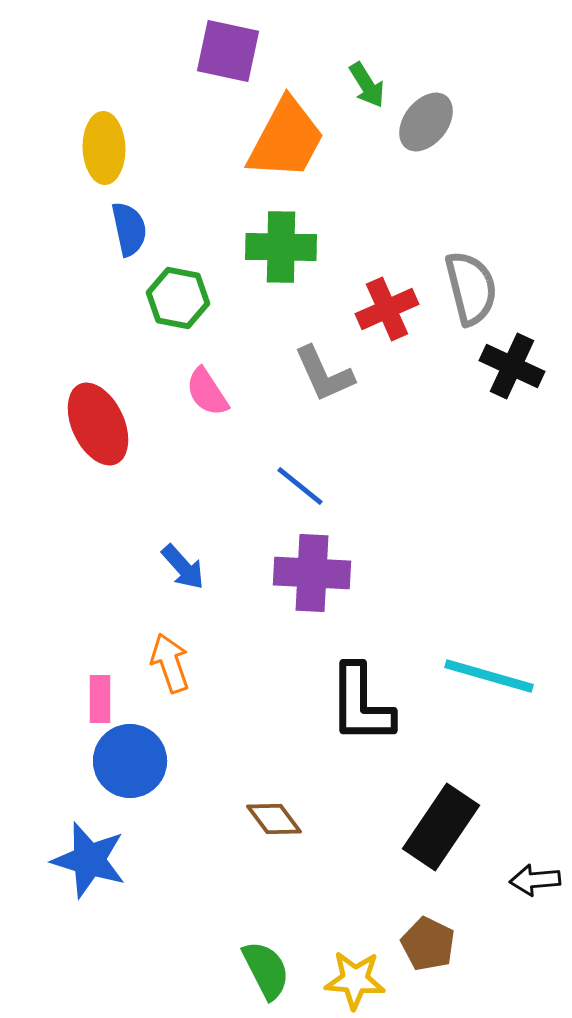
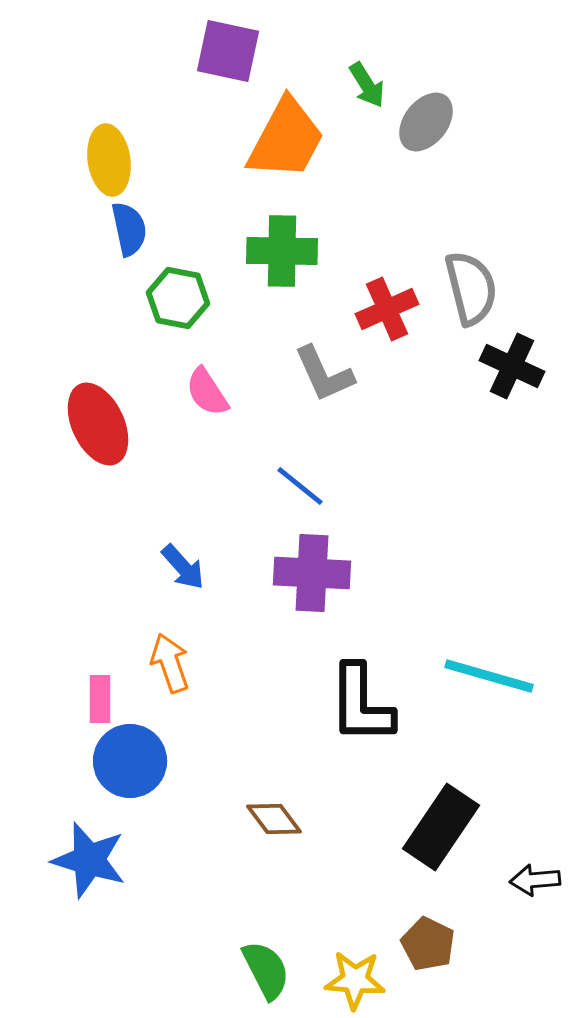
yellow ellipse: moved 5 px right, 12 px down; rotated 6 degrees counterclockwise
green cross: moved 1 px right, 4 px down
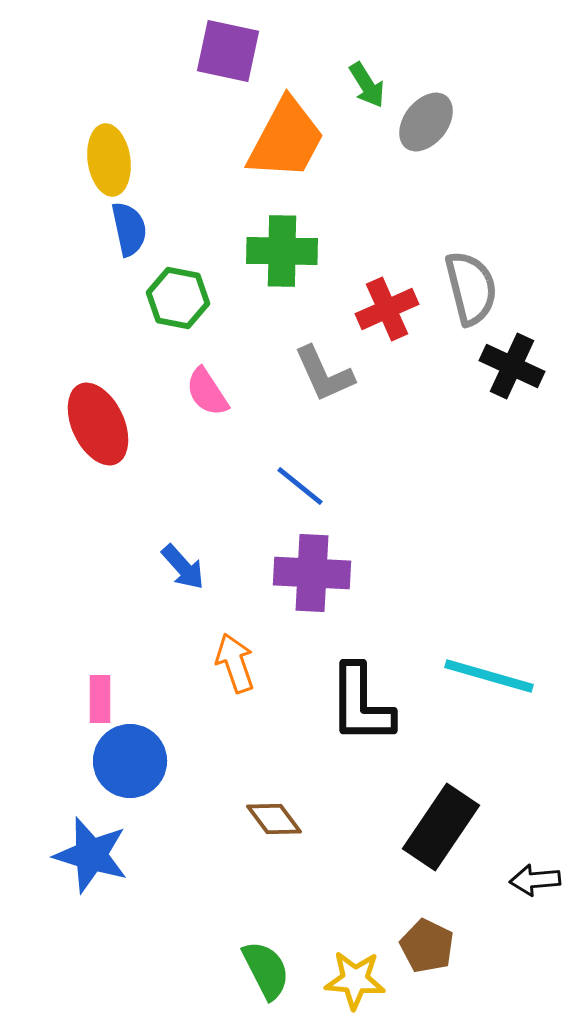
orange arrow: moved 65 px right
blue star: moved 2 px right, 5 px up
brown pentagon: moved 1 px left, 2 px down
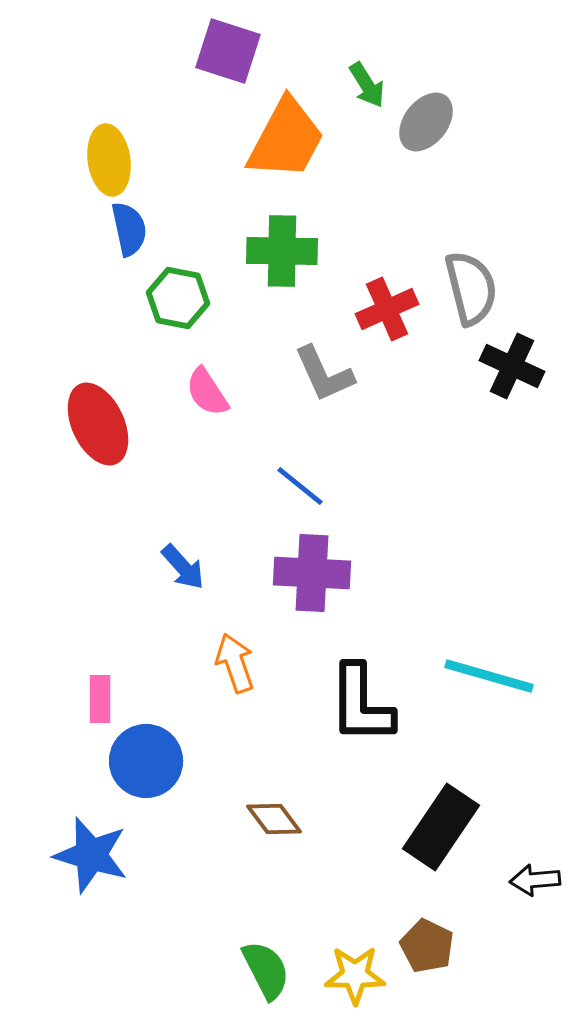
purple square: rotated 6 degrees clockwise
blue circle: moved 16 px right
yellow star: moved 5 px up; rotated 4 degrees counterclockwise
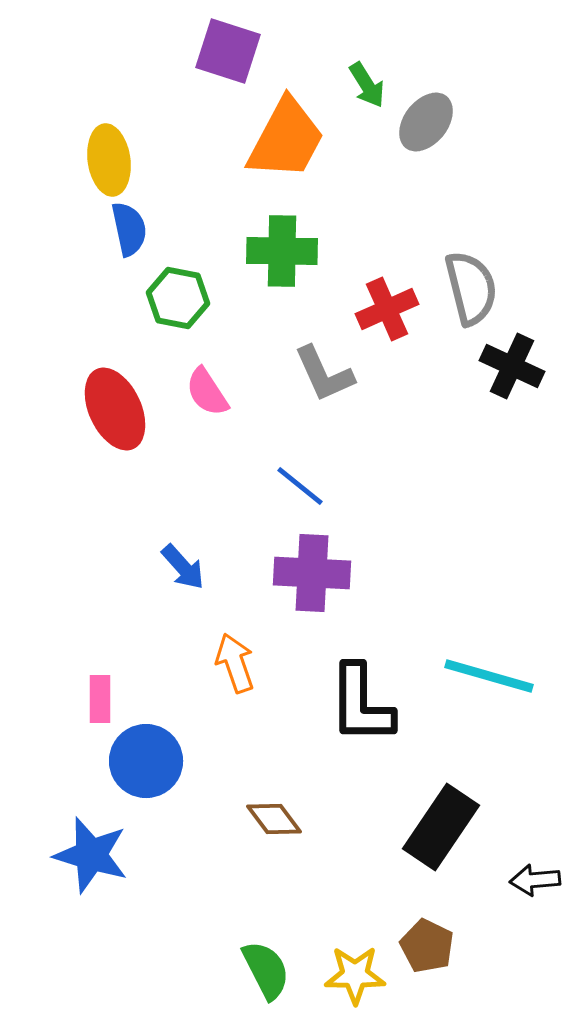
red ellipse: moved 17 px right, 15 px up
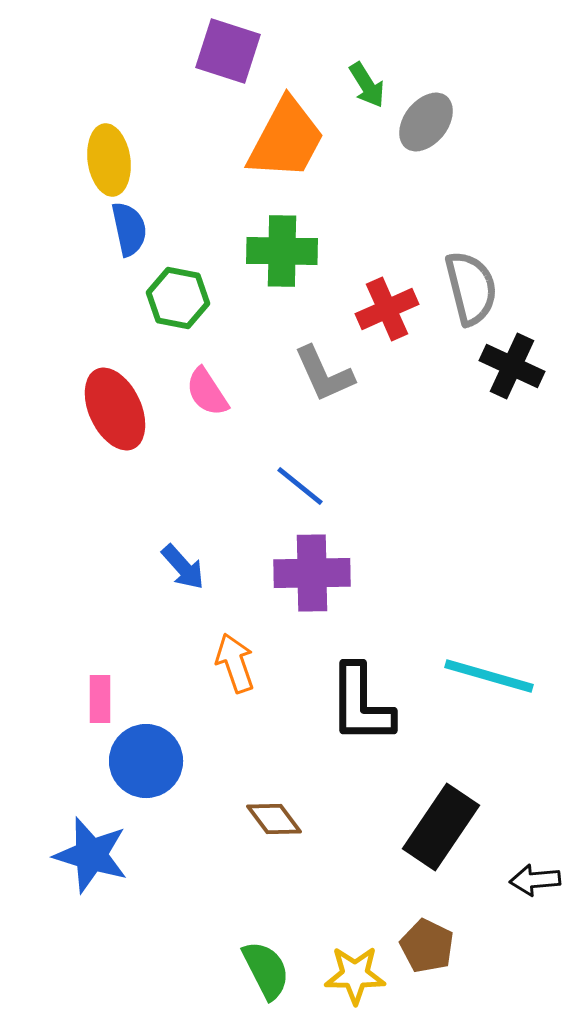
purple cross: rotated 4 degrees counterclockwise
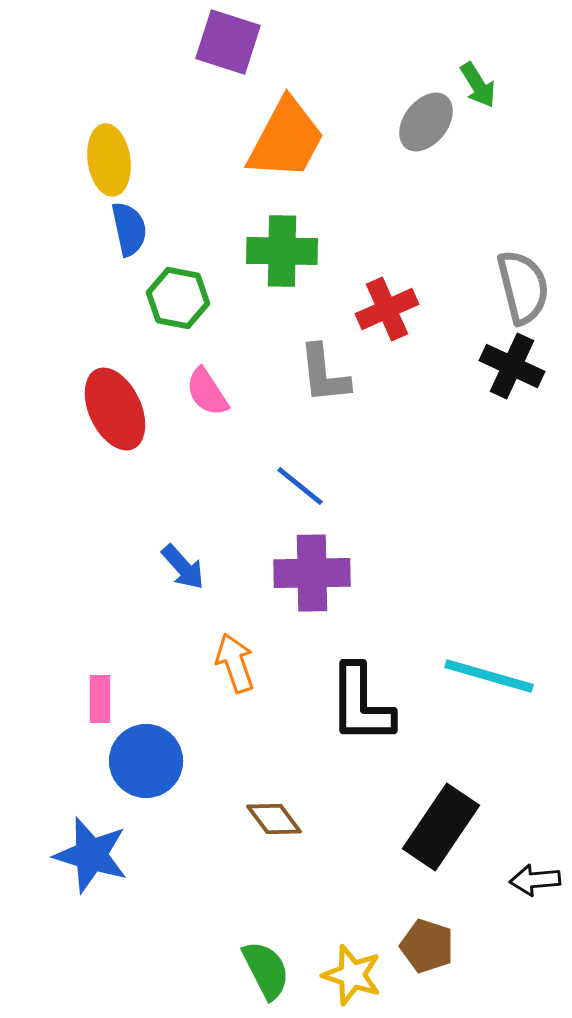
purple square: moved 9 px up
green arrow: moved 111 px right
gray semicircle: moved 52 px right, 1 px up
gray L-shape: rotated 18 degrees clockwise
brown pentagon: rotated 8 degrees counterclockwise
yellow star: moved 3 px left; rotated 18 degrees clockwise
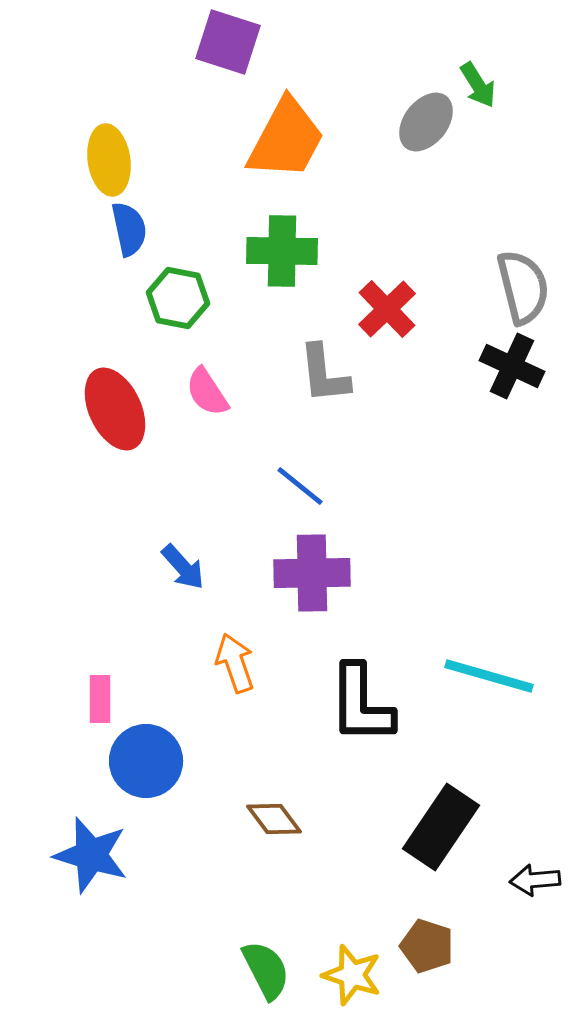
red cross: rotated 20 degrees counterclockwise
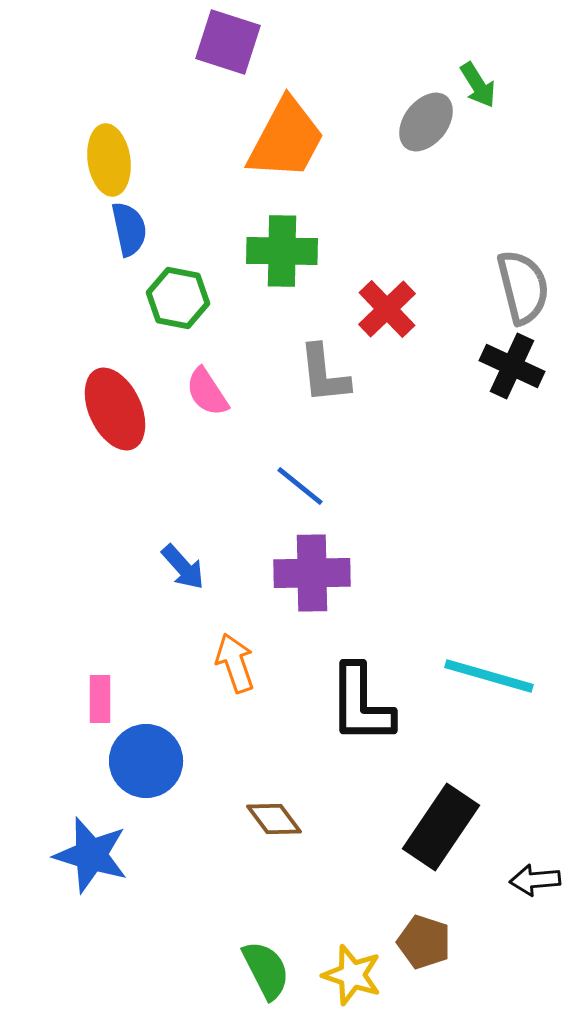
brown pentagon: moved 3 px left, 4 px up
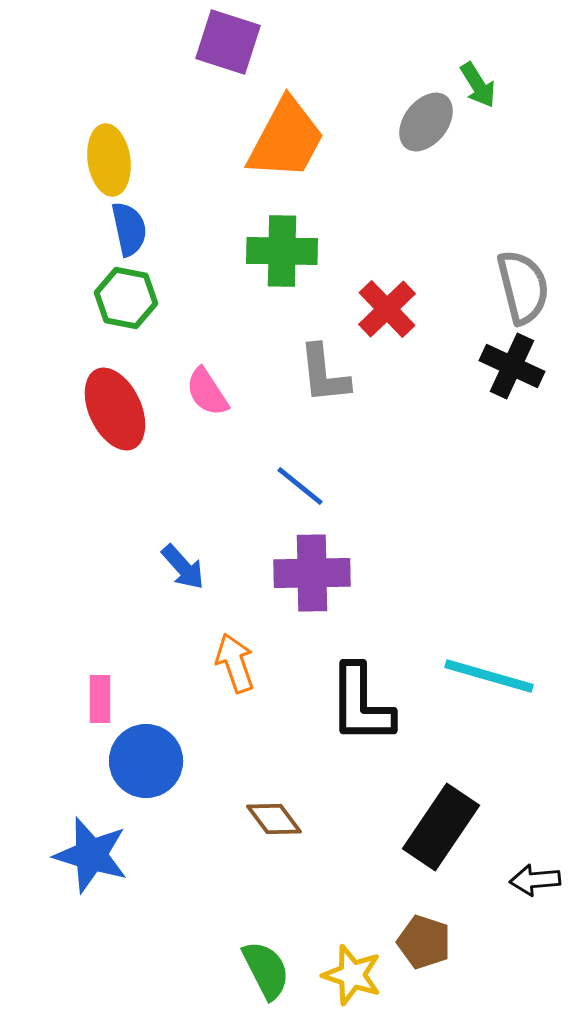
green hexagon: moved 52 px left
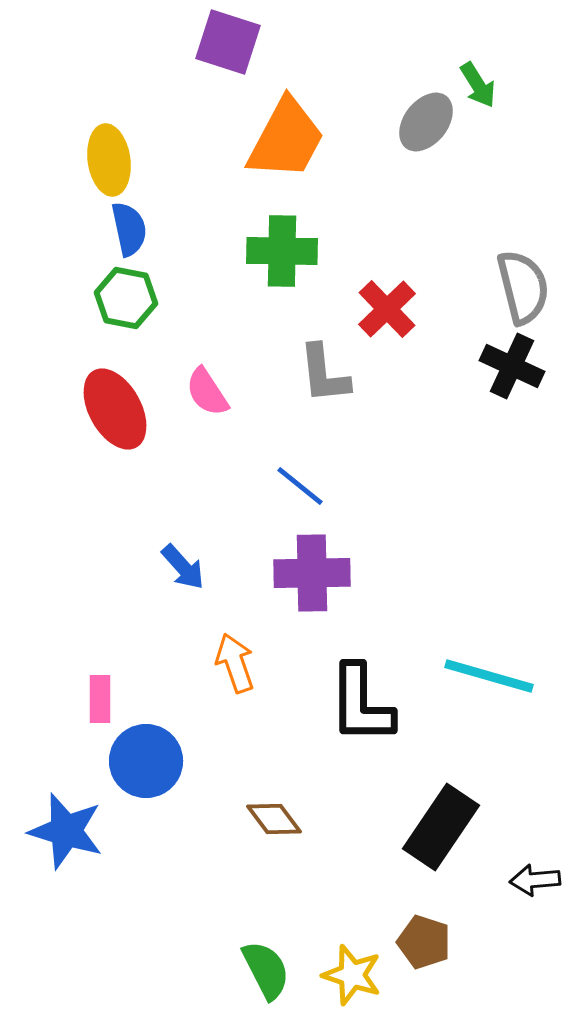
red ellipse: rotated 4 degrees counterclockwise
blue star: moved 25 px left, 24 px up
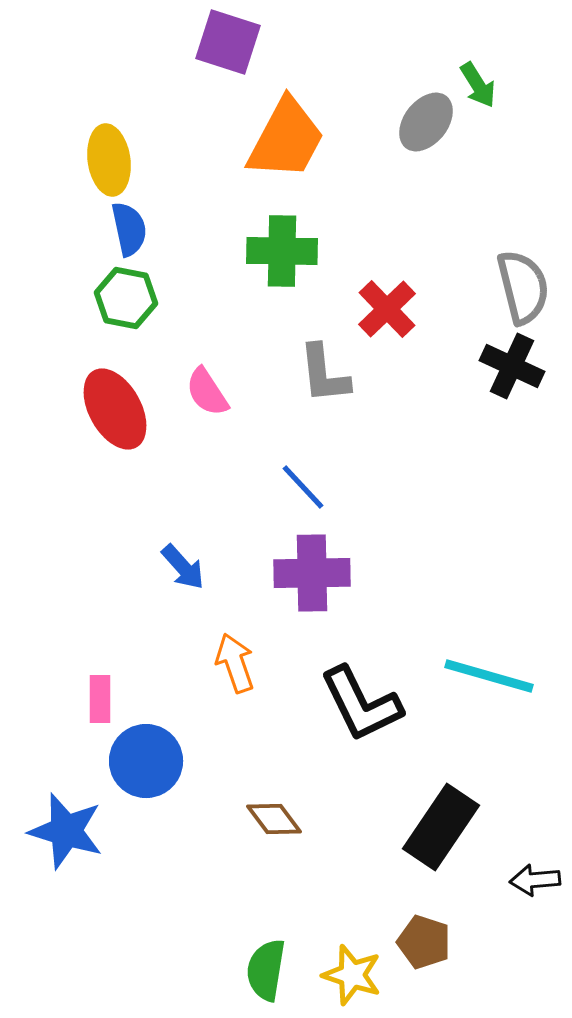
blue line: moved 3 px right, 1 px down; rotated 8 degrees clockwise
black L-shape: rotated 26 degrees counterclockwise
green semicircle: rotated 144 degrees counterclockwise
